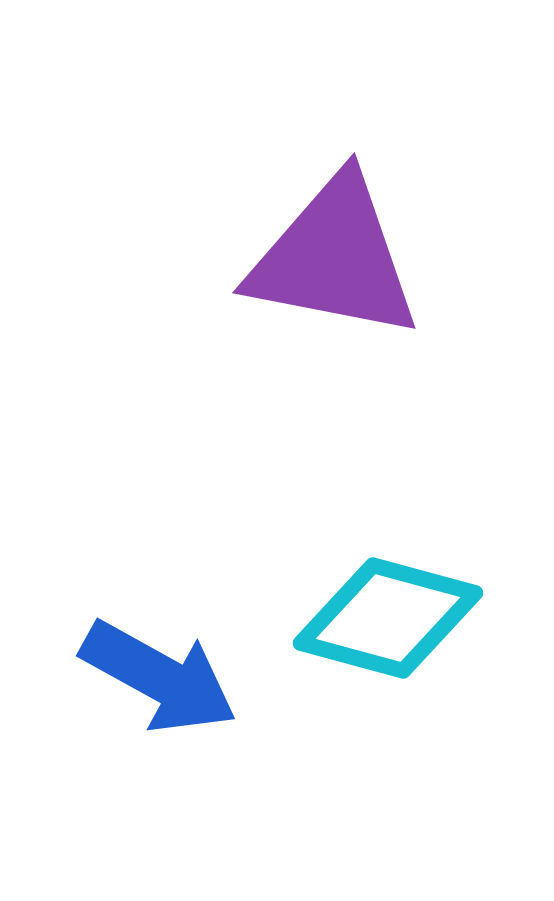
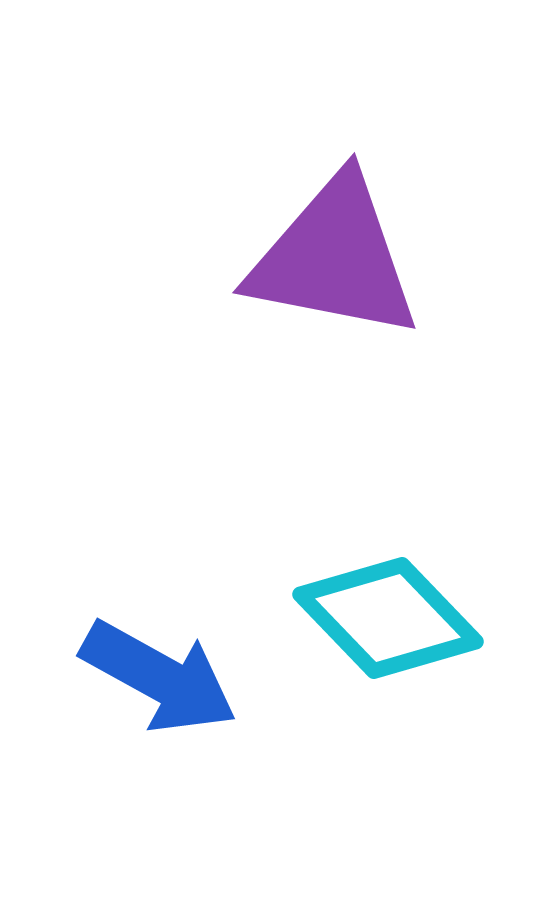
cyan diamond: rotated 31 degrees clockwise
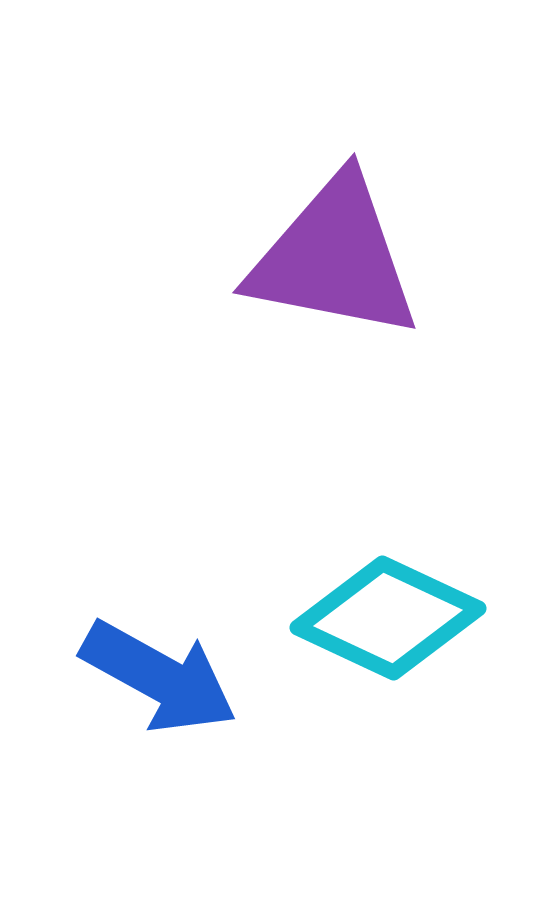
cyan diamond: rotated 21 degrees counterclockwise
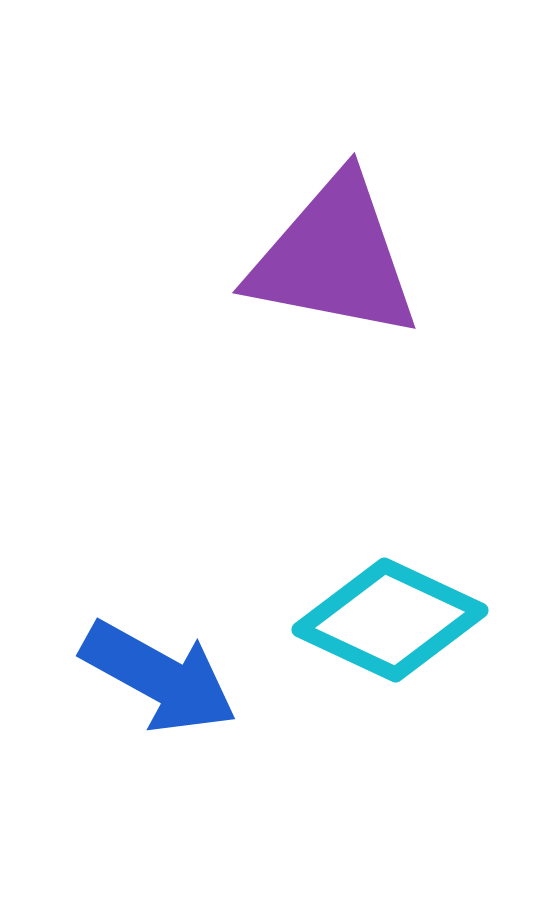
cyan diamond: moved 2 px right, 2 px down
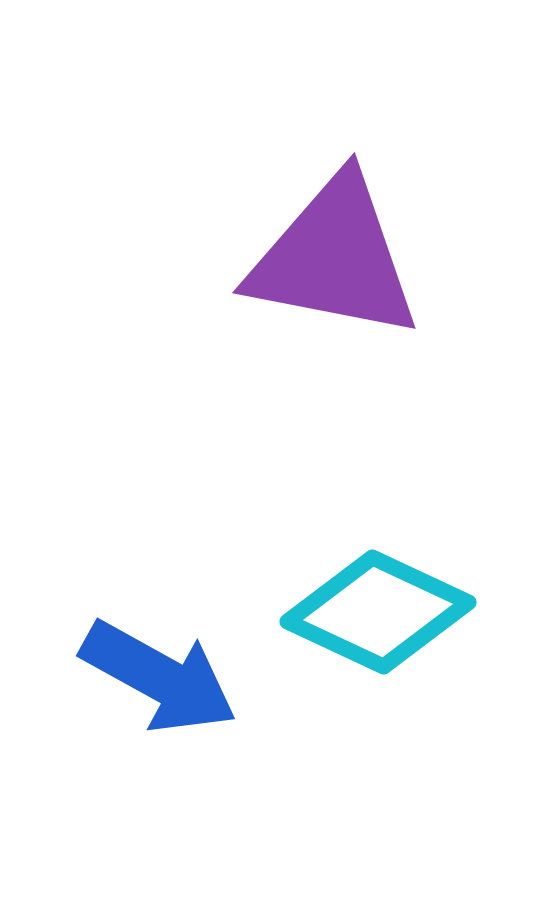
cyan diamond: moved 12 px left, 8 px up
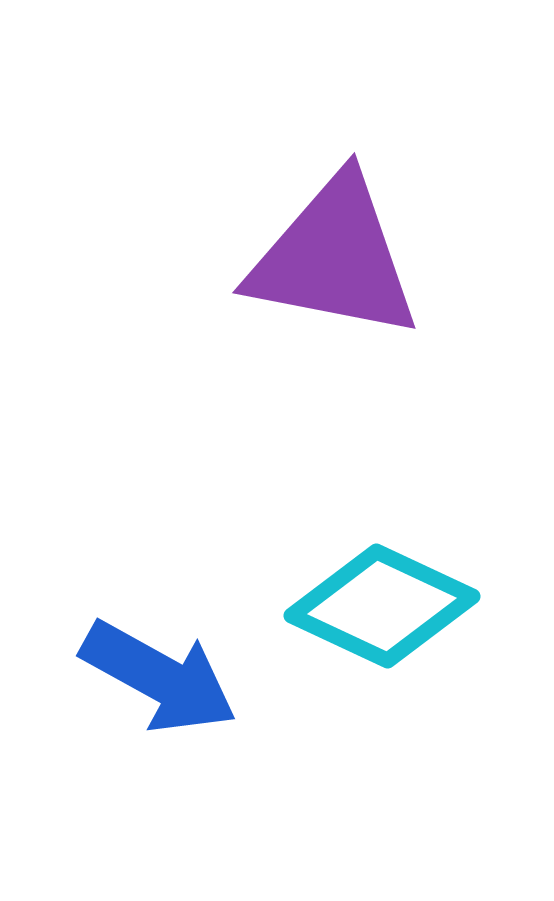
cyan diamond: moved 4 px right, 6 px up
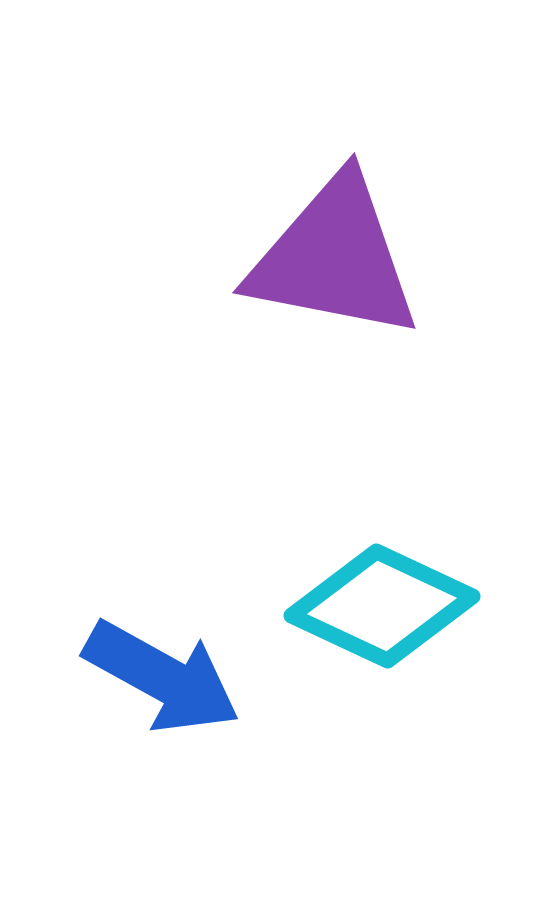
blue arrow: moved 3 px right
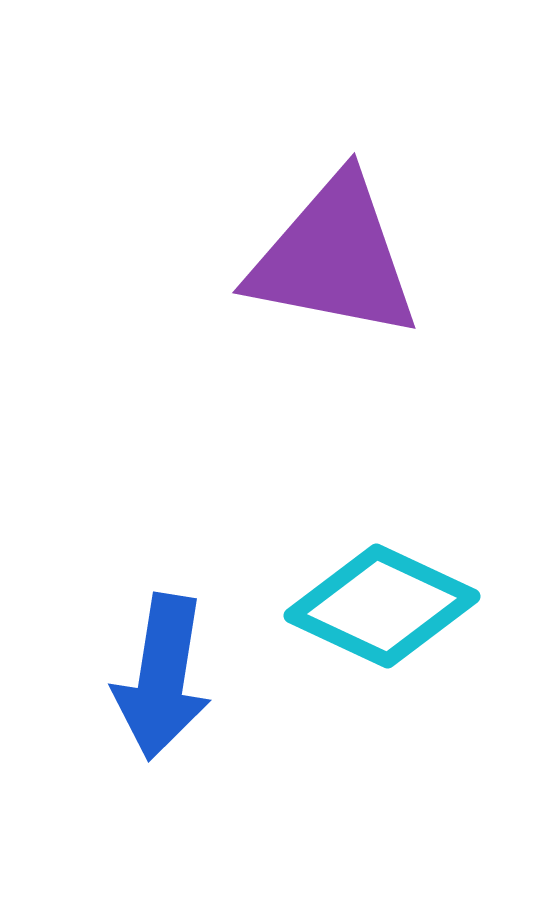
blue arrow: rotated 70 degrees clockwise
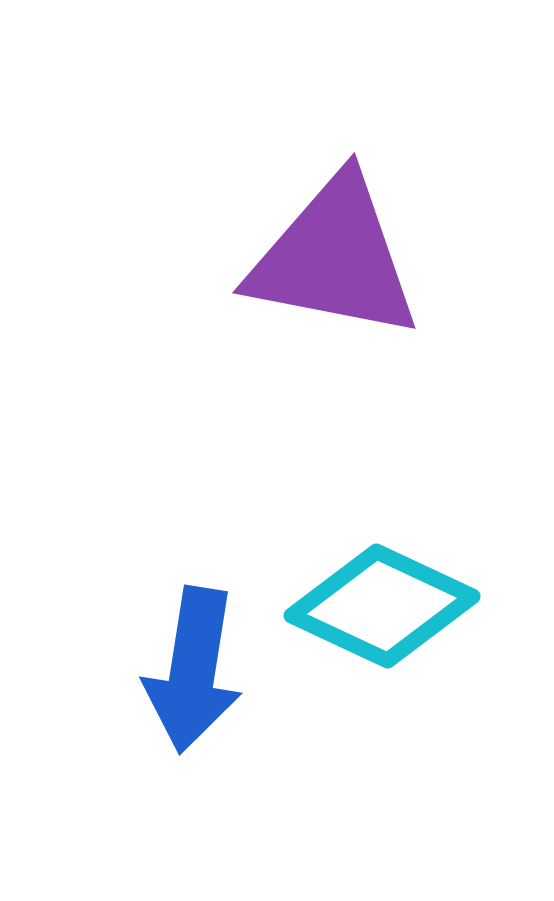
blue arrow: moved 31 px right, 7 px up
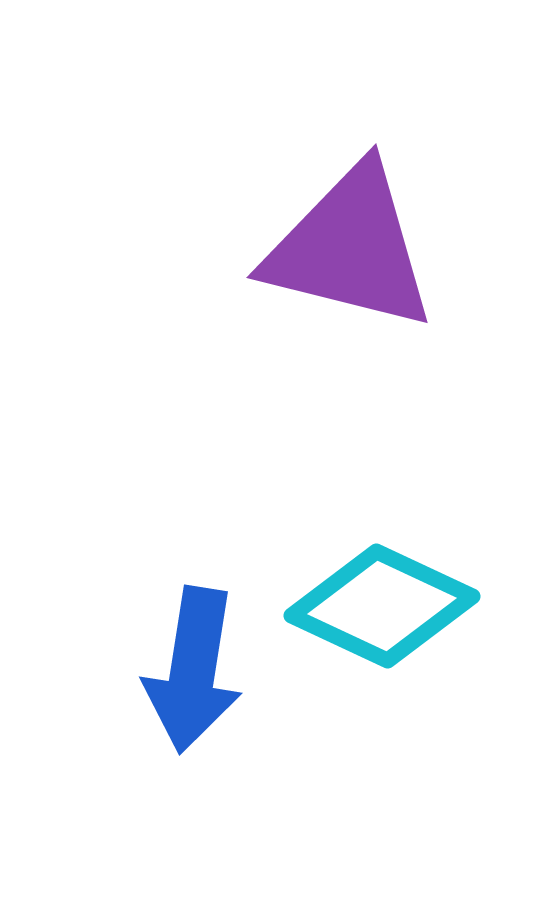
purple triangle: moved 16 px right, 10 px up; rotated 3 degrees clockwise
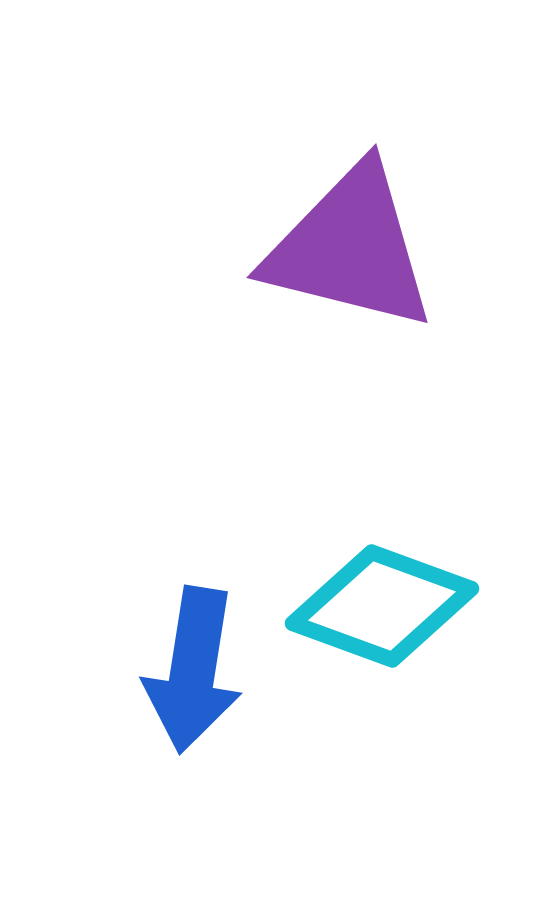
cyan diamond: rotated 5 degrees counterclockwise
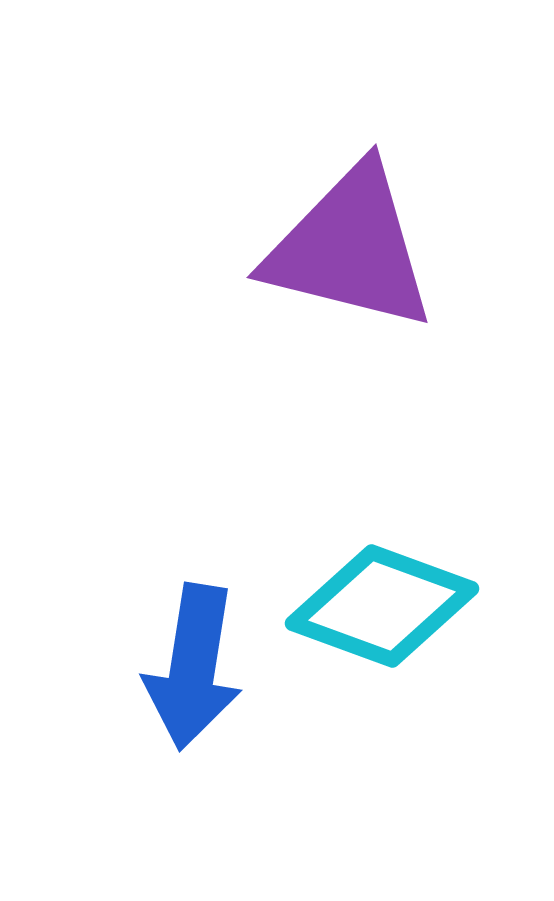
blue arrow: moved 3 px up
